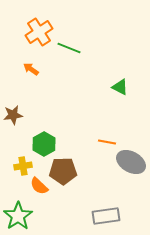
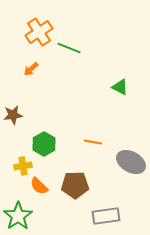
orange arrow: rotated 77 degrees counterclockwise
orange line: moved 14 px left
brown pentagon: moved 12 px right, 14 px down
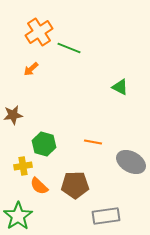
green hexagon: rotated 15 degrees counterclockwise
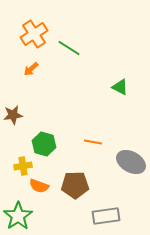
orange cross: moved 5 px left, 2 px down
green line: rotated 10 degrees clockwise
orange semicircle: rotated 24 degrees counterclockwise
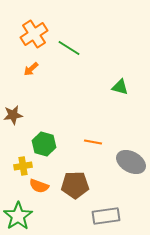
green triangle: rotated 12 degrees counterclockwise
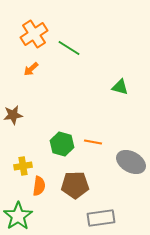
green hexagon: moved 18 px right
orange semicircle: rotated 102 degrees counterclockwise
gray rectangle: moved 5 px left, 2 px down
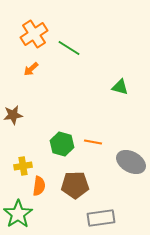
green star: moved 2 px up
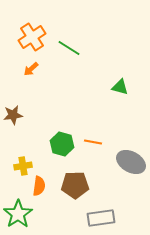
orange cross: moved 2 px left, 3 px down
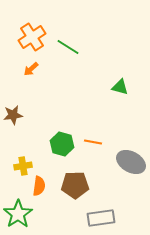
green line: moved 1 px left, 1 px up
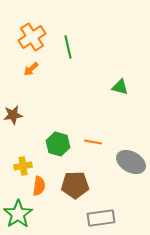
green line: rotated 45 degrees clockwise
green hexagon: moved 4 px left
